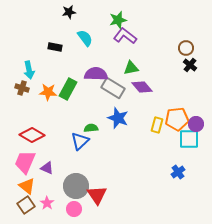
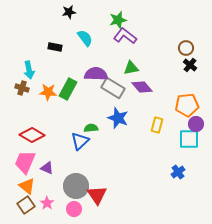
orange pentagon: moved 10 px right, 14 px up
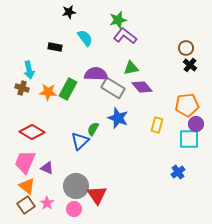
green semicircle: moved 2 px right, 1 px down; rotated 56 degrees counterclockwise
red diamond: moved 3 px up
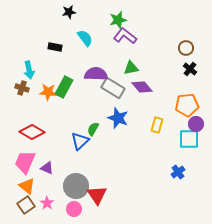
black cross: moved 4 px down
green rectangle: moved 4 px left, 2 px up
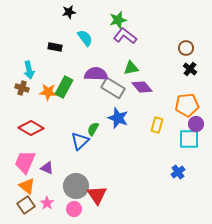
red diamond: moved 1 px left, 4 px up
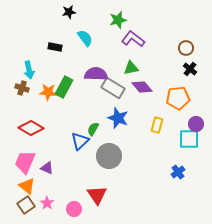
purple L-shape: moved 8 px right, 3 px down
orange pentagon: moved 9 px left, 7 px up
gray circle: moved 33 px right, 30 px up
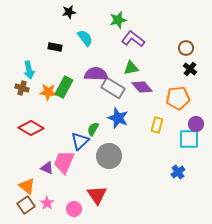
pink trapezoid: moved 39 px right
